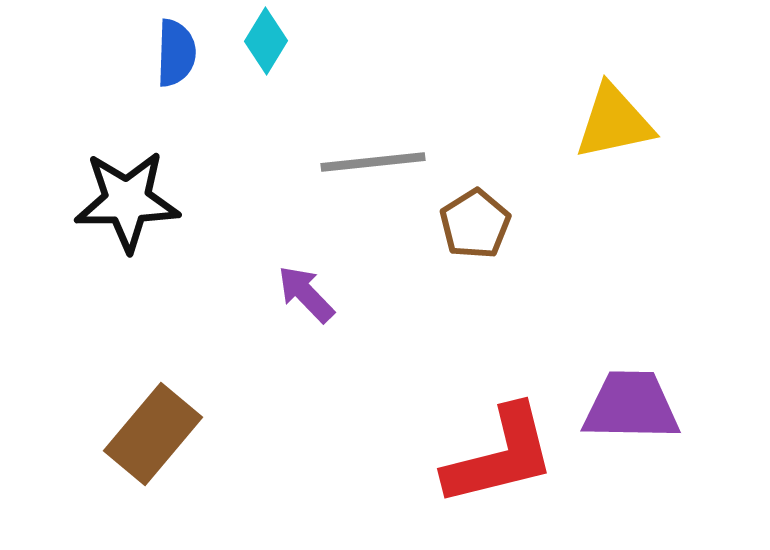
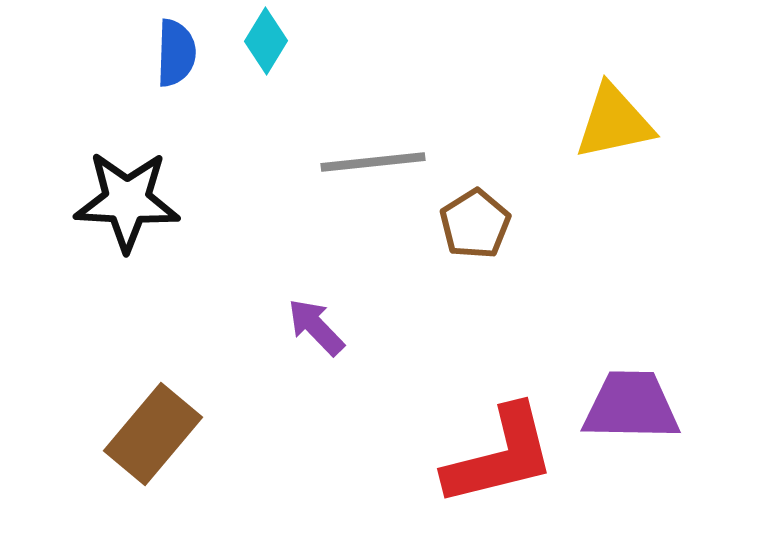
black star: rotated 4 degrees clockwise
purple arrow: moved 10 px right, 33 px down
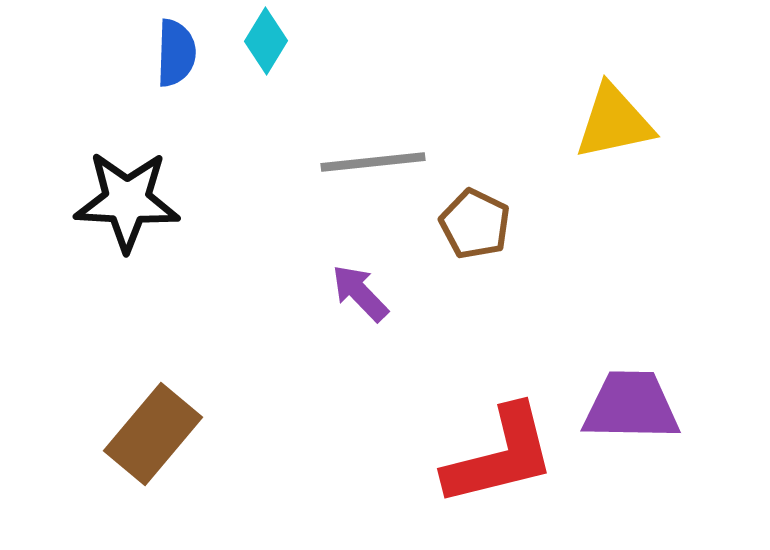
brown pentagon: rotated 14 degrees counterclockwise
purple arrow: moved 44 px right, 34 px up
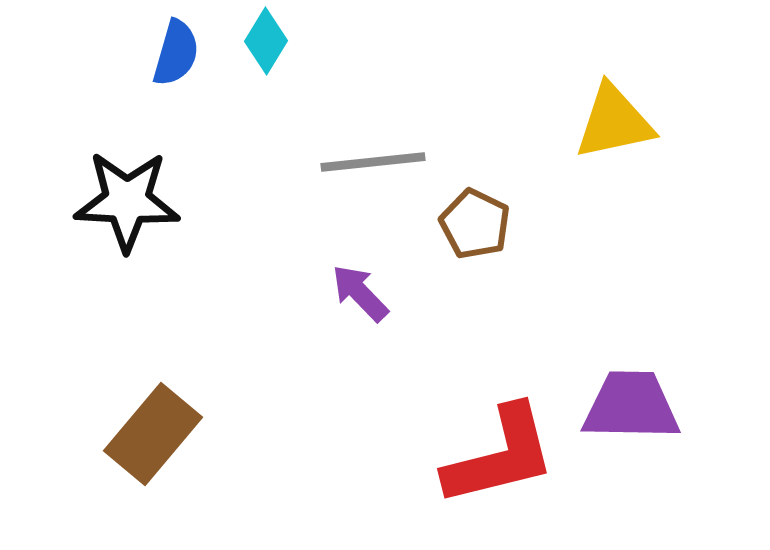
blue semicircle: rotated 14 degrees clockwise
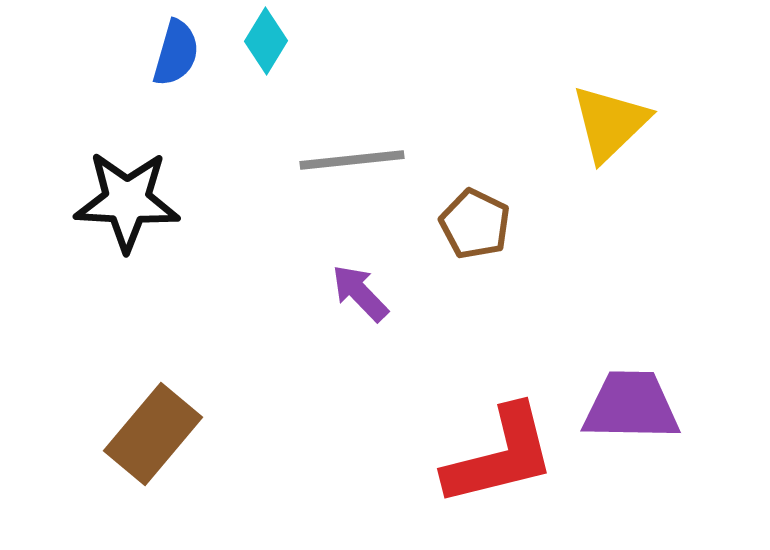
yellow triangle: moved 4 px left, 1 px down; rotated 32 degrees counterclockwise
gray line: moved 21 px left, 2 px up
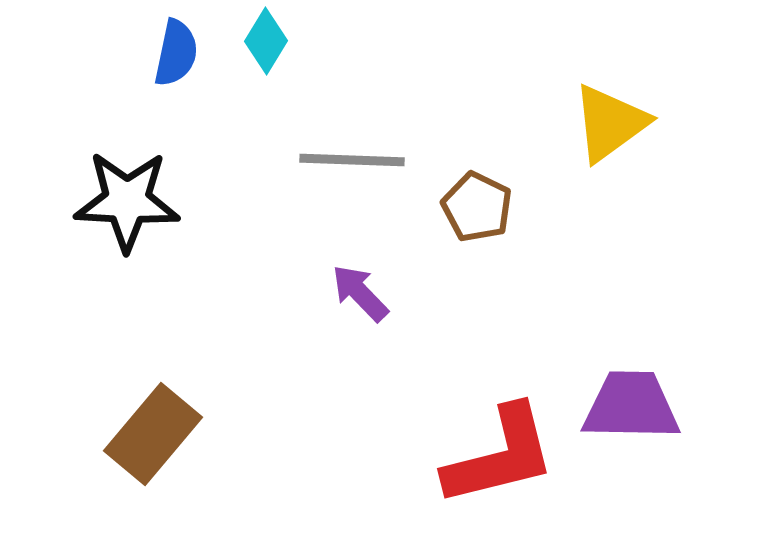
blue semicircle: rotated 4 degrees counterclockwise
yellow triangle: rotated 8 degrees clockwise
gray line: rotated 8 degrees clockwise
brown pentagon: moved 2 px right, 17 px up
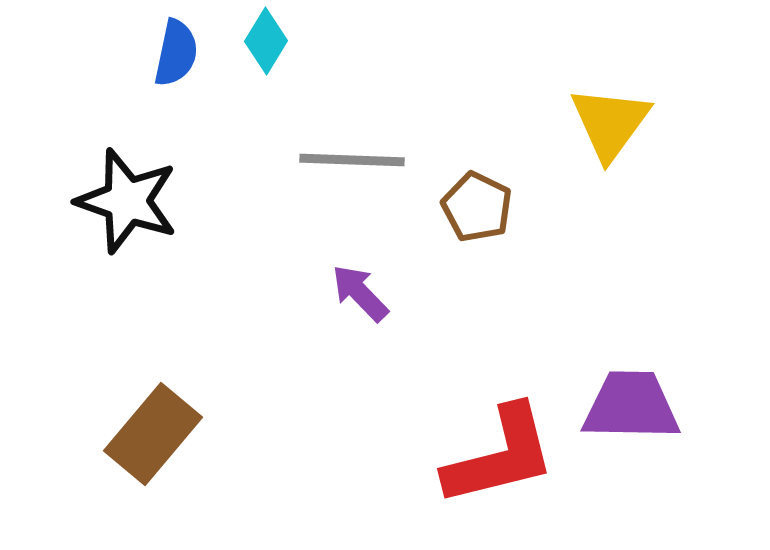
yellow triangle: rotated 18 degrees counterclockwise
black star: rotated 16 degrees clockwise
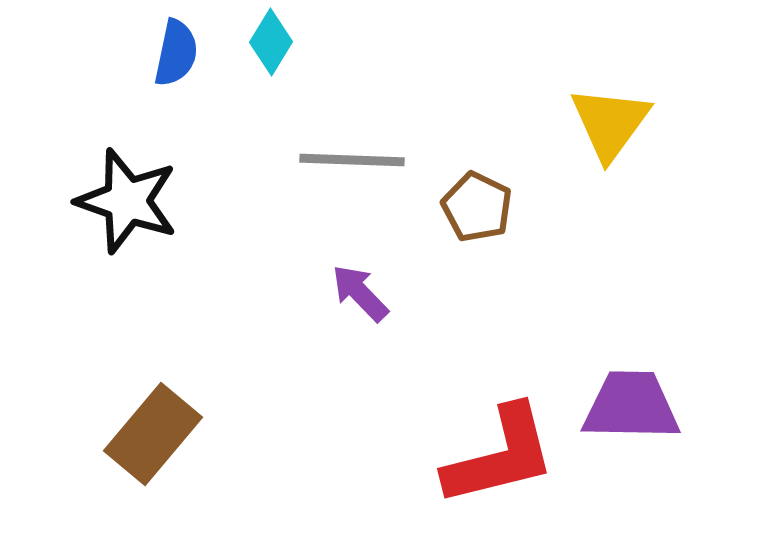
cyan diamond: moved 5 px right, 1 px down
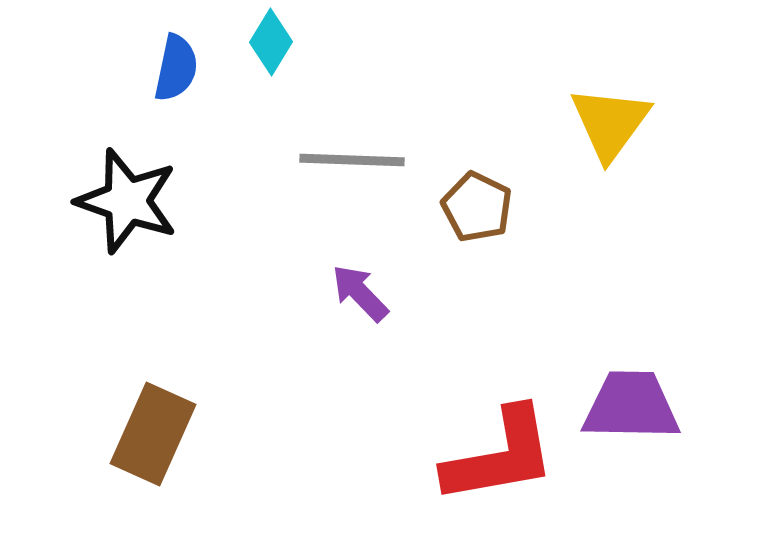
blue semicircle: moved 15 px down
brown rectangle: rotated 16 degrees counterclockwise
red L-shape: rotated 4 degrees clockwise
